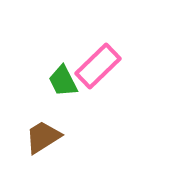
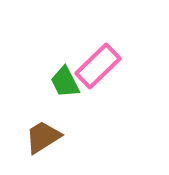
green trapezoid: moved 2 px right, 1 px down
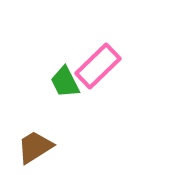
brown trapezoid: moved 8 px left, 10 px down
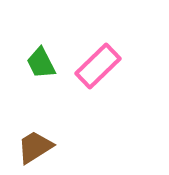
green trapezoid: moved 24 px left, 19 px up
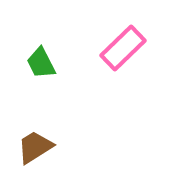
pink rectangle: moved 25 px right, 18 px up
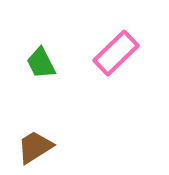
pink rectangle: moved 7 px left, 5 px down
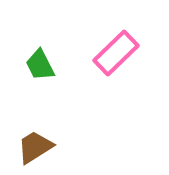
green trapezoid: moved 1 px left, 2 px down
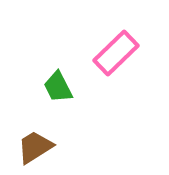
green trapezoid: moved 18 px right, 22 px down
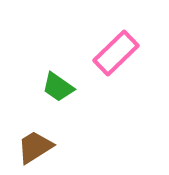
green trapezoid: rotated 28 degrees counterclockwise
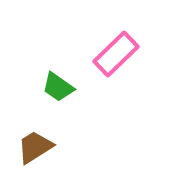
pink rectangle: moved 1 px down
